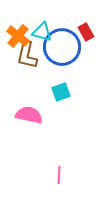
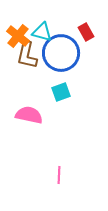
blue circle: moved 1 px left, 6 px down
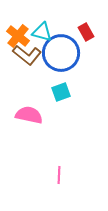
brown L-shape: rotated 64 degrees counterclockwise
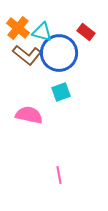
red rectangle: rotated 24 degrees counterclockwise
orange cross: moved 8 px up
blue circle: moved 2 px left
pink line: rotated 12 degrees counterclockwise
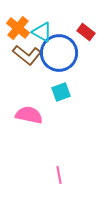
cyan triangle: rotated 15 degrees clockwise
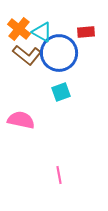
orange cross: moved 1 px right, 1 px down
red rectangle: rotated 42 degrees counterclockwise
pink semicircle: moved 8 px left, 5 px down
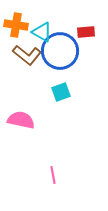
orange cross: moved 3 px left, 4 px up; rotated 30 degrees counterclockwise
blue circle: moved 1 px right, 2 px up
pink line: moved 6 px left
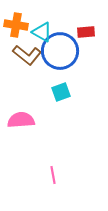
pink semicircle: rotated 16 degrees counterclockwise
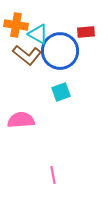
cyan triangle: moved 4 px left, 2 px down
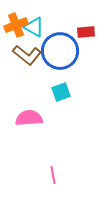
orange cross: rotated 30 degrees counterclockwise
cyan triangle: moved 4 px left, 7 px up
pink semicircle: moved 8 px right, 2 px up
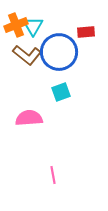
cyan triangle: moved 1 px left, 1 px up; rotated 30 degrees clockwise
blue circle: moved 1 px left, 1 px down
